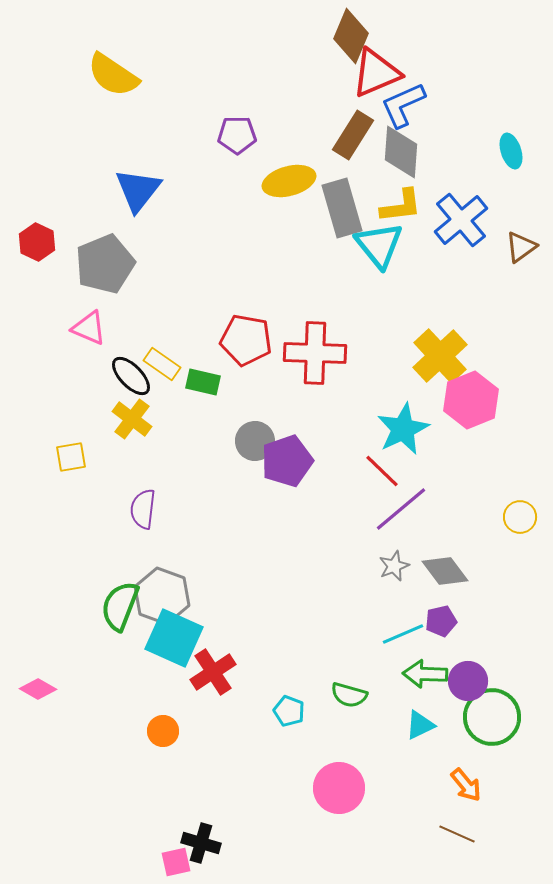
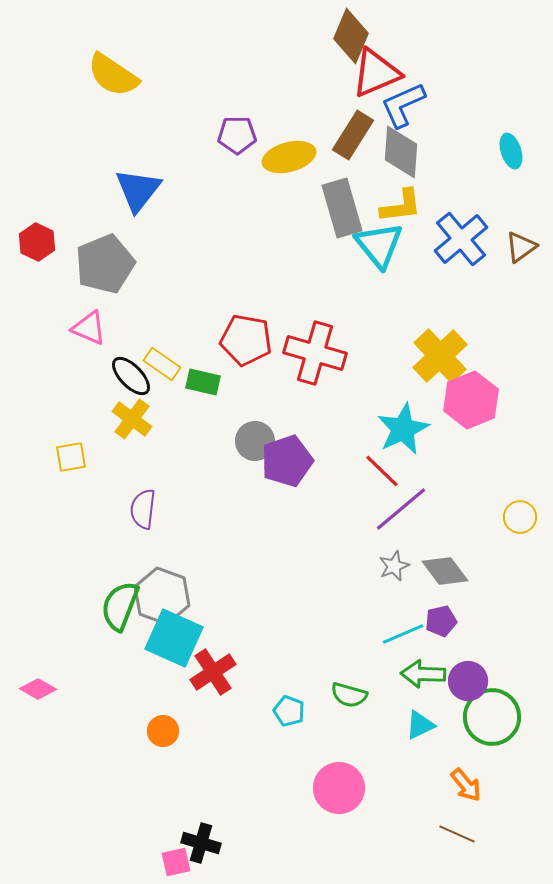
yellow ellipse at (289, 181): moved 24 px up
blue cross at (461, 220): moved 19 px down
red cross at (315, 353): rotated 14 degrees clockwise
green arrow at (425, 674): moved 2 px left
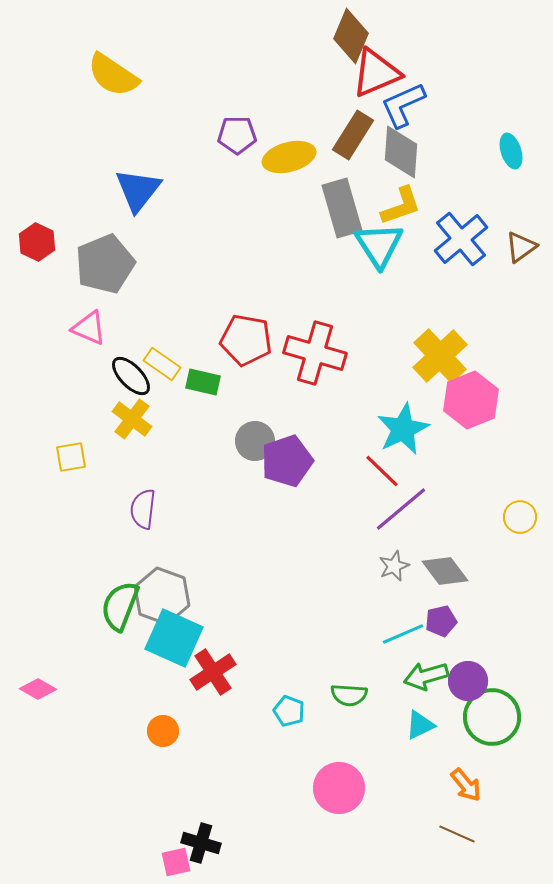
yellow L-shape at (401, 206): rotated 12 degrees counterclockwise
cyan triangle at (379, 245): rotated 6 degrees clockwise
green arrow at (423, 674): moved 3 px right, 2 px down; rotated 18 degrees counterclockwise
green semicircle at (349, 695): rotated 12 degrees counterclockwise
